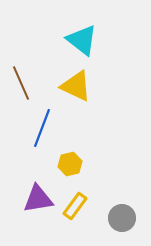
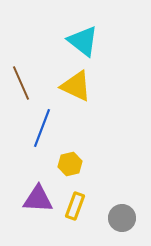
cyan triangle: moved 1 px right, 1 px down
purple triangle: rotated 12 degrees clockwise
yellow rectangle: rotated 16 degrees counterclockwise
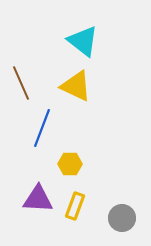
yellow hexagon: rotated 15 degrees clockwise
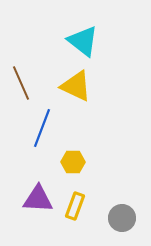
yellow hexagon: moved 3 px right, 2 px up
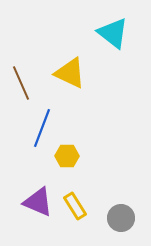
cyan triangle: moved 30 px right, 8 px up
yellow triangle: moved 6 px left, 13 px up
yellow hexagon: moved 6 px left, 6 px up
purple triangle: moved 3 px down; rotated 20 degrees clockwise
yellow rectangle: rotated 52 degrees counterclockwise
gray circle: moved 1 px left
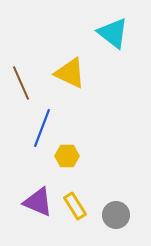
gray circle: moved 5 px left, 3 px up
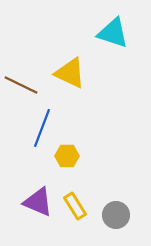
cyan triangle: rotated 20 degrees counterclockwise
brown line: moved 2 px down; rotated 40 degrees counterclockwise
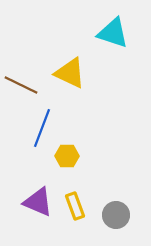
yellow rectangle: rotated 12 degrees clockwise
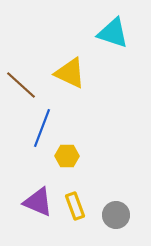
brown line: rotated 16 degrees clockwise
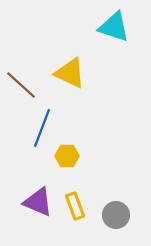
cyan triangle: moved 1 px right, 6 px up
